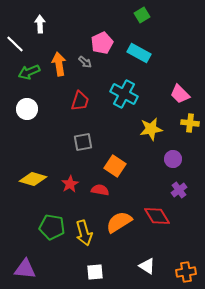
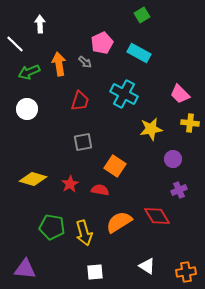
purple cross: rotated 14 degrees clockwise
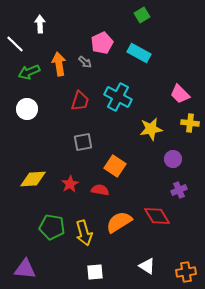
cyan cross: moved 6 px left, 3 px down
yellow diamond: rotated 20 degrees counterclockwise
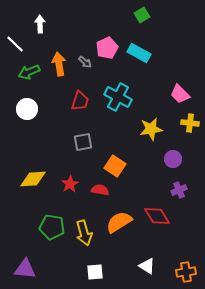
pink pentagon: moved 5 px right, 5 px down
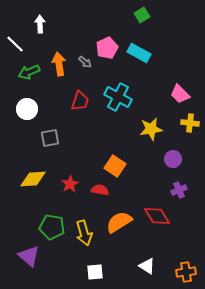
gray square: moved 33 px left, 4 px up
purple triangle: moved 4 px right, 13 px up; rotated 35 degrees clockwise
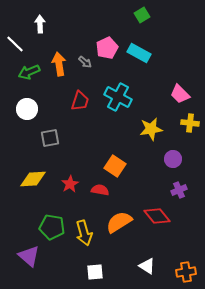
red diamond: rotated 8 degrees counterclockwise
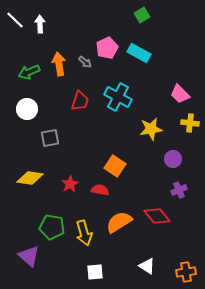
white line: moved 24 px up
yellow diamond: moved 3 px left, 1 px up; rotated 12 degrees clockwise
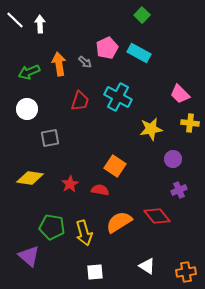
green square: rotated 14 degrees counterclockwise
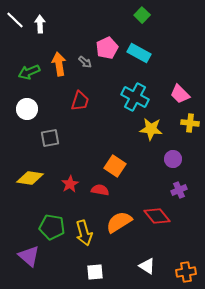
cyan cross: moved 17 px right
yellow star: rotated 15 degrees clockwise
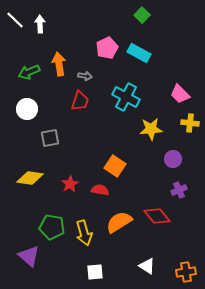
gray arrow: moved 14 px down; rotated 32 degrees counterclockwise
cyan cross: moved 9 px left
yellow star: rotated 10 degrees counterclockwise
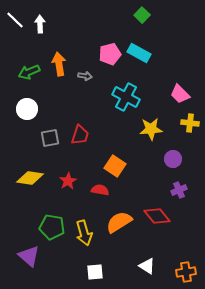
pink pentagon: moved 3 px right, 6 px down; rotated 10 degrees clockwise
red trapezoid: moved 34 px down
red star: moved 2 px left, 3 px up
